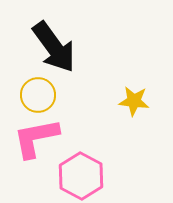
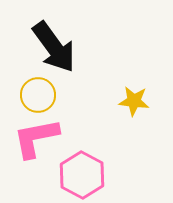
pink hexagon: moved 1 px right, 1 px up
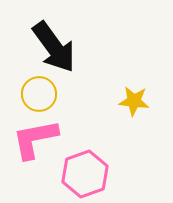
yellow circle: moved 1 px right, 1 px up
pink L-shape: moved 1 px left, 1 px down
pink hexagon: moved 3 px right, 1 px up; rotated 12 degrees clockwise
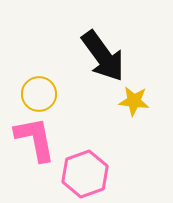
black arrow: moved 49 px right, 9 px down
pink L-shape: rotated 90 degrees clockwise
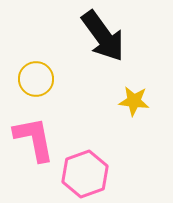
black arrow: moved 20 px up
yellow circle: moved 3 px left, 15 px up
pink L-shape: moved 1 px left
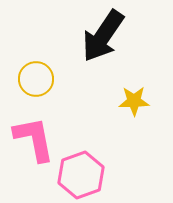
black arrow: rotated 70 degrees clockwise
yellow star: rotated 8 degrees counterclockwise
pink hexagon: moved 4 px left, 1 px down
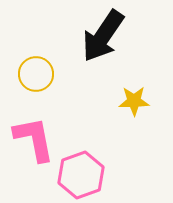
yellow circle: moved 5 px up
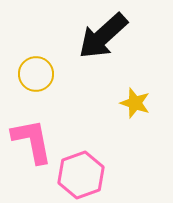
black arrow: rotated 14 degrees clockwise
yellow star: moved 1 px right, 2 px down; rotated 20 degrees clockwise
pink L-shape: moved 2 px left, 2 px down
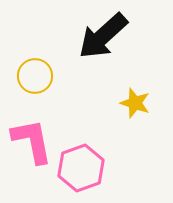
yellow circle: moved 1 px left, 2 px down
pink hexagon: moved 7 px up
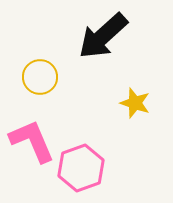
yellow circle: moved 5 px right, 1 px down
pink L-shape: rotated 12 degrees counterclockwise
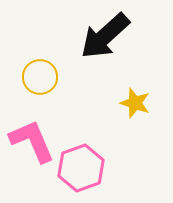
black arrow: moved 2 px right
